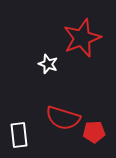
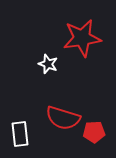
red star: rotated 12 degrees clockwise
white rectangle: moved 1 px right, 1 px up
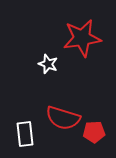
white rectangle: moved 5 px right
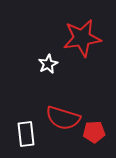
white star: rotated 24 degrees clockwise
white rectangle: moved 1 px right
